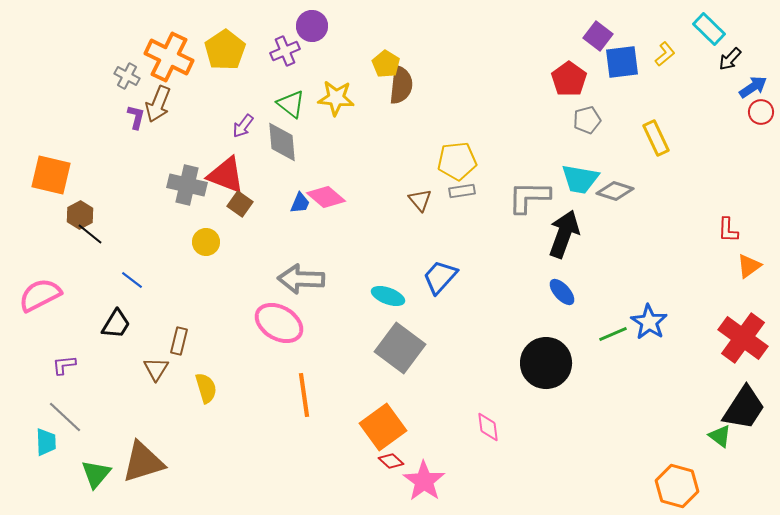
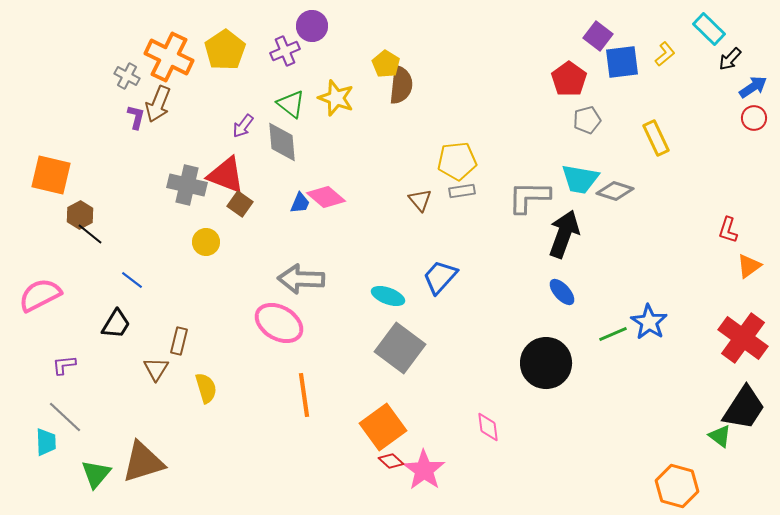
yellow star at (336, 98): rotated 15 degrees clockwise
red circle at (761, 112): moved 7 px left, 6 px down
red L-shape at (728, 230): rotated 16 degrees clockwise
pink star at (424, 481): moved 11 px up
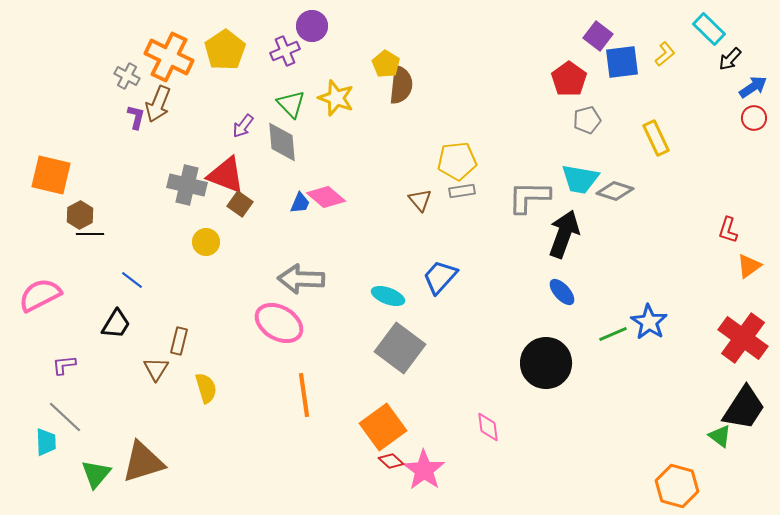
green triangle at (291, 104): rotated 8 degrees clockwise
black line at (90, 234): rotated 40 degrees counterclockwise
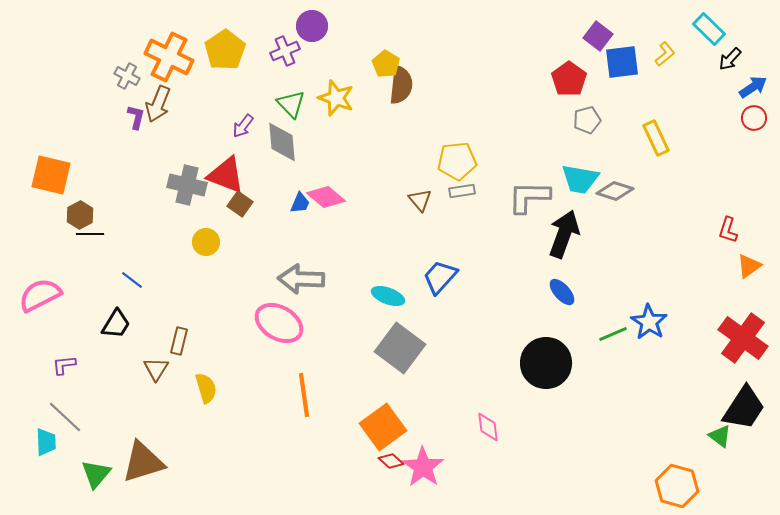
pink star at (424, 470): moved 1 px left, 3 px up
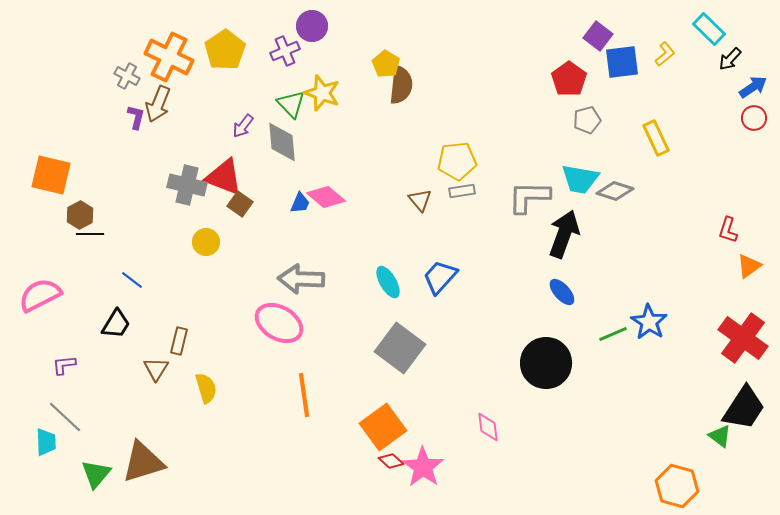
yellow star at (336, 98): moved 14 px left, 5 px up
red triangle at (226, 175): moved 2 px left, 2 px down
cyan ellipse at (388, 296): moved 14 px up; rotated 40 degrees clockwise
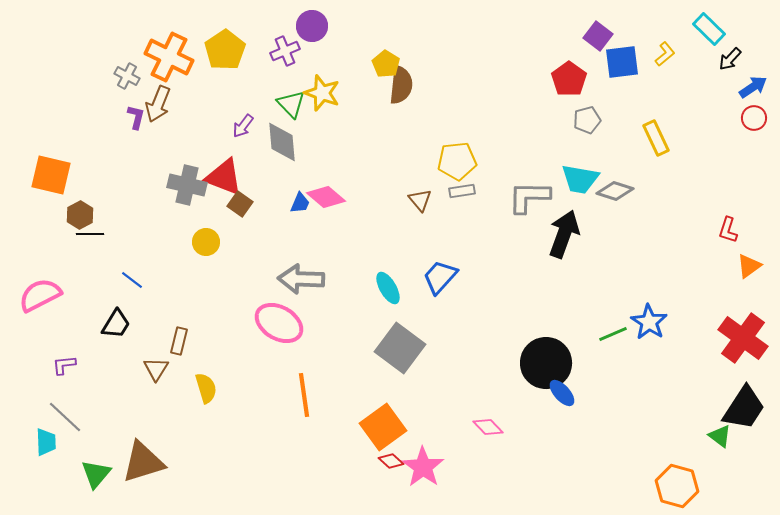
cyan ellipse at (388, 282): moved 6 px down
blue ellipse at (562, 292): moved 101 px down
pink diamond at (488, 427): rotated 36 degrees counterclockwise
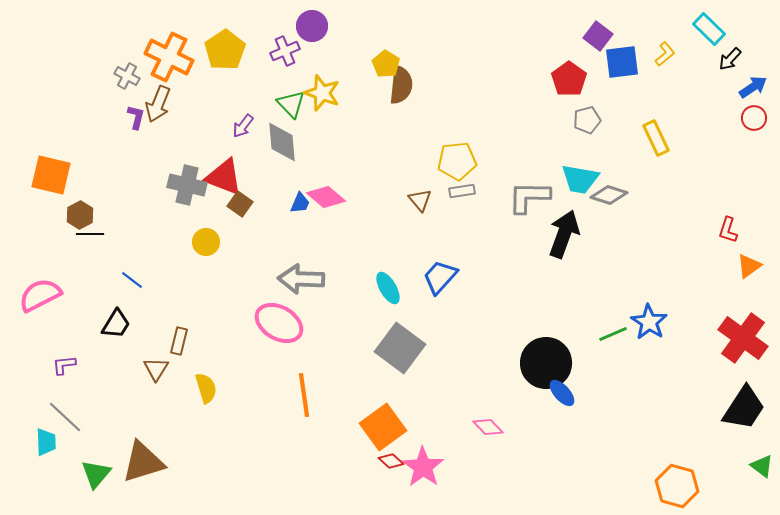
gray diamond at (615, 191): moved 6 px left, 4 px down
green triangle at (720, 436): moved 42 px right, 30 px down
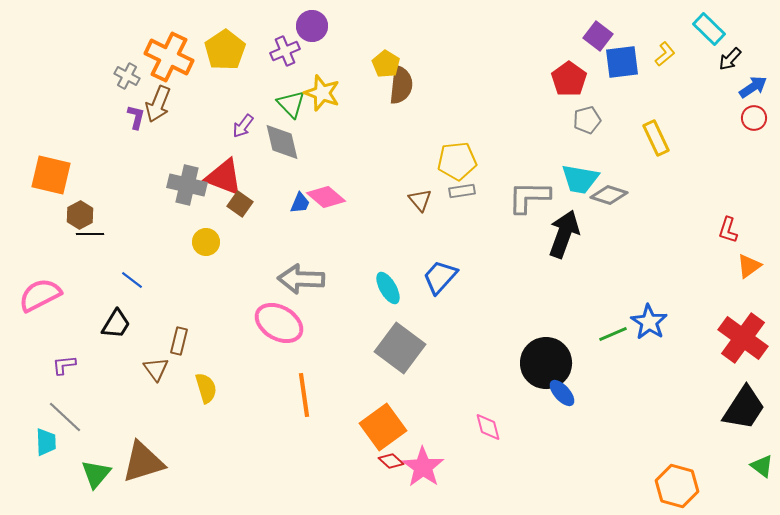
gray diamond at (282, 142): rotated 9 degrees counterclockwise
brown triangle at (156, 369): rotated 8 degrees counterclockwise
pink diamond at (488, 427): rotated 28 degrees clockwise
